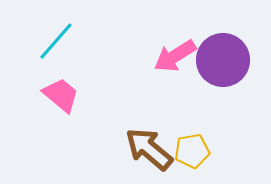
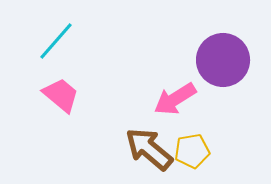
pink arrow: moved 43 px down
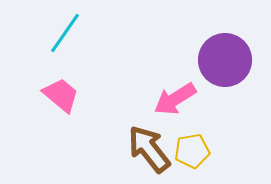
cyan line: moved 9 px right, 8 px up; rotated 6 degrees counterclockwise
purple circle: moved 2 px right
brown arrow: rotated 12 degrees clockwise
